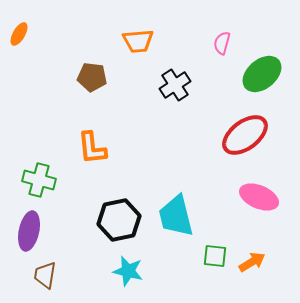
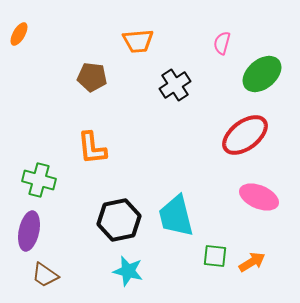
brown trapezoid: rotated 64 degrees counterclockwise
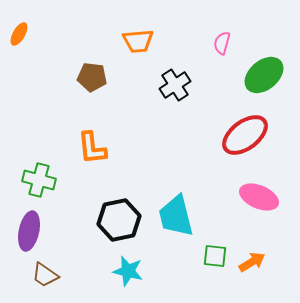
green ellipse: moved 2 px right, 1 px down
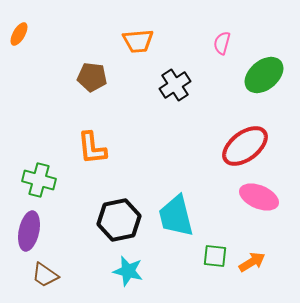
red ellipse: moved 11 px down
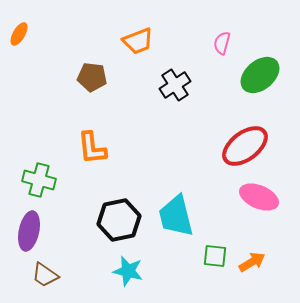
orange trapezoid: rotated 16 degrees counterclockwise
green ellipse: moved 4 px left
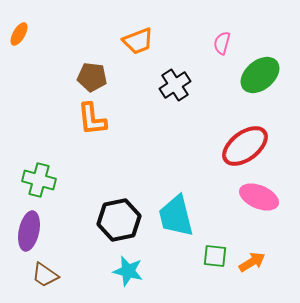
orange L-shape: moved 29 px up
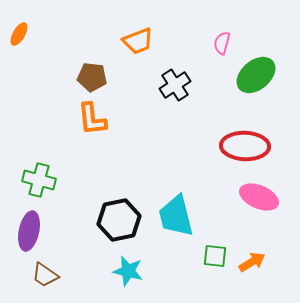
green ellipse: moved 4 px left
red ellipse: rotated 39 degrees clockwise
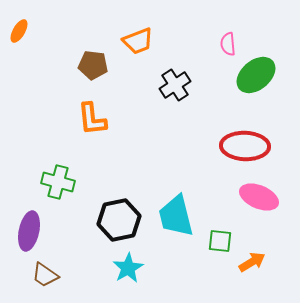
orange ellipse: moved 3 px up
pink semicircle: moved 6 px right, 1 px down; rotated 20 degrees counterclockwise
brown pentagon: moved 1 px right, 12 px up
green cross: moved 19 px right, 2 px down
green square: moved 5 px right, 15 px up
cyan star: moved 3 px up; rotated 28 degrees clockwise
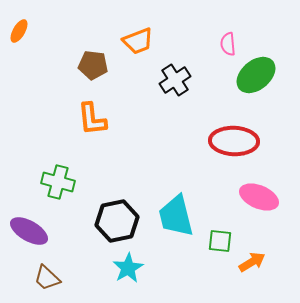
black cross: moved 5 px up
red ellipse: moved 11 px left, 5 px up
black hexagon: moved 2 px left, 1 px down
purple ellipse: rotated 72 degrees counterclockwise
brown trapezoid: moved 2 px right, 3 px down; rotated 8 degrees clockwise
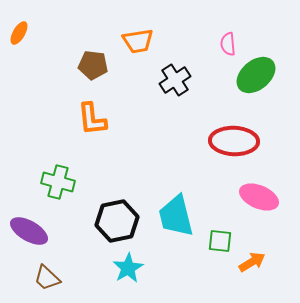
orange ellipse: moved 2 px down
orange trapezoid: rotated 12 degrees clockwise
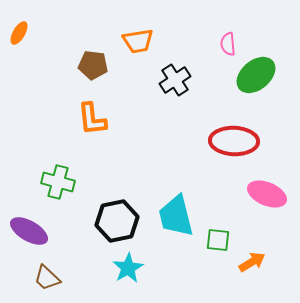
pink ellipse: moved 8 px right, 3 px up
green square: moved 2 px left, 1 px up
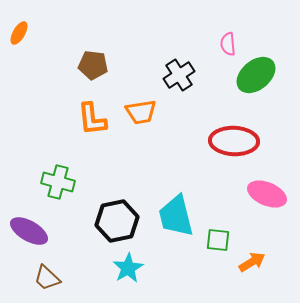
orange trapezoid: moved 3 px right, 71 px down
black cross: moved 4 px right, 5 px up
